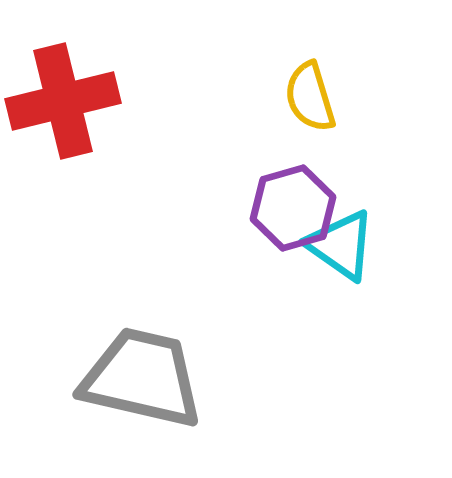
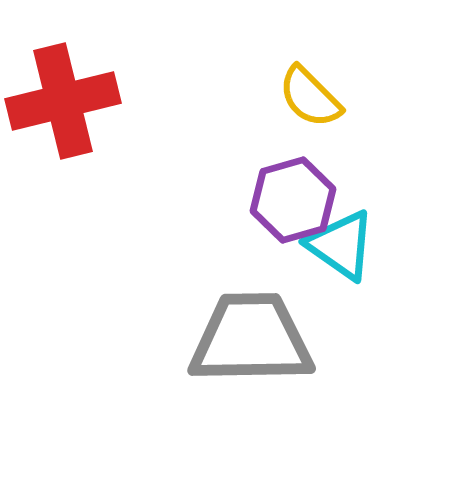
yellow semicircle: rotated 28 degrees counterclockwise
purple hexagon: moved 8 px up
gray trapezoid: moved 109 px right, 39 px up; rotated 14 degrees counterclockwise
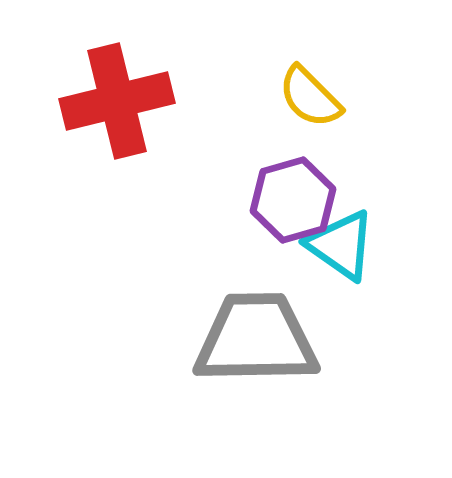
red cross: moved 54 px right
gray trapezoid: moved 5 px right
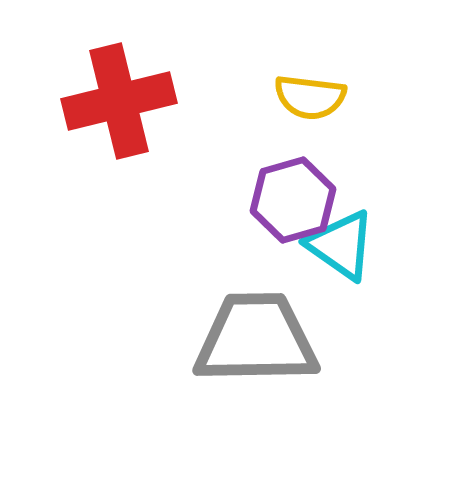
yellow semicircle: rotated 38 degrees counterclockwise
red cross: moved 2 px right
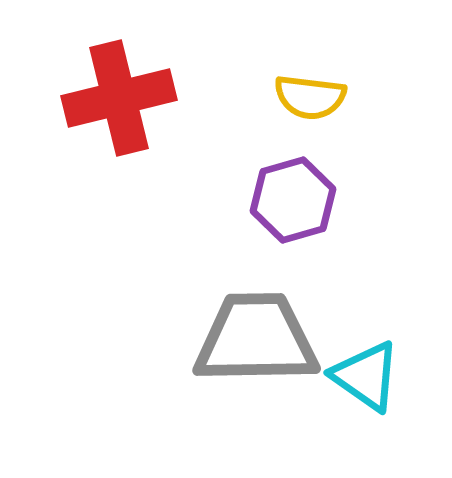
red cross: moved 3 px up
cyan triangle: moved 25 px right, 131 px down
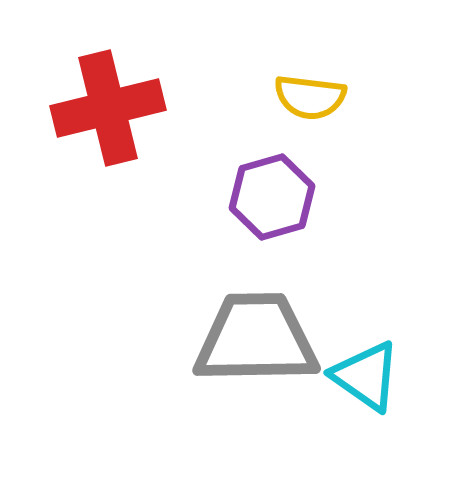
red cross: moved 11 px left, 10 px down
purple hexagon: moved 21 px left, 3 px up
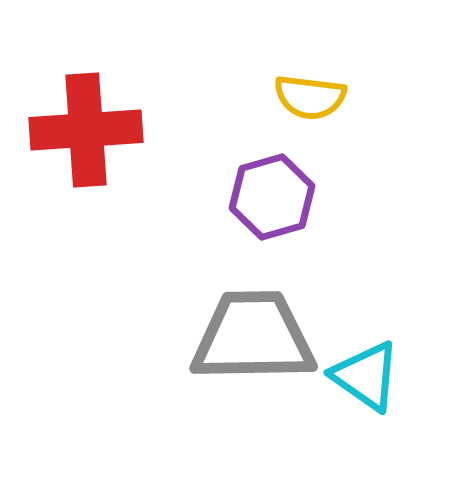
red cross: moved 22 px left, 22 px down; rotated 10 degrees clockwise
gray trapezoid: moved 3 px left, 2 px up
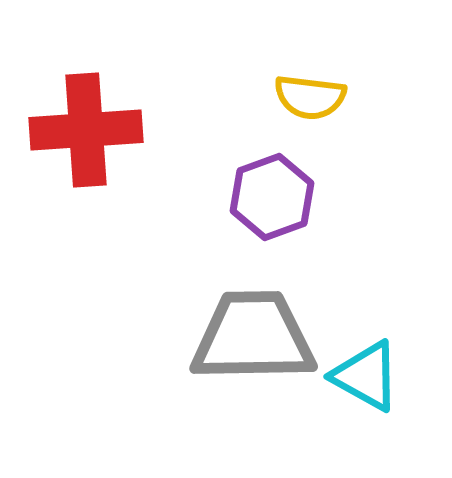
purple hexagon: rotated 4 degrees counterclockwise
cyan triangle: rotated 6 degrees counterclockwise
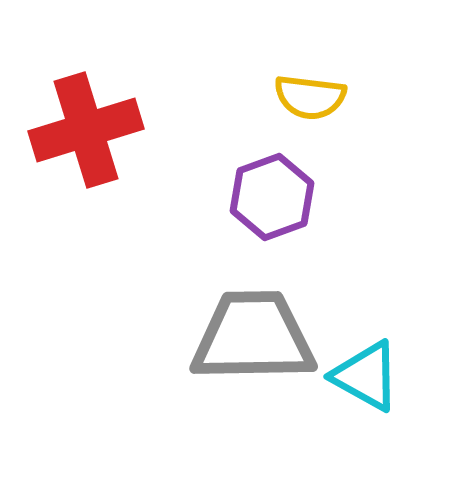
red cross: rotated 13 degrees counterclockwise
